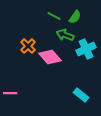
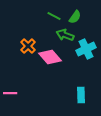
cyan rectangle: rotated 49 degrees clockwise
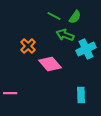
pink diamond: moved 7 px down
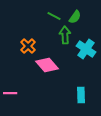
green arrow: rotated 66 degrees clockwise
cyan cross: rotated 30 degrees counterclockwise
pink diamond: moved 3 px left, 1 px down
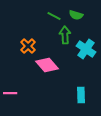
green semicircle: moved 1 px right, 2 px up; rotated 72 degrees clockwise
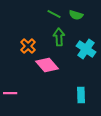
green line: moved 2 px up
green arrow: moved 6 px left, 2 px down
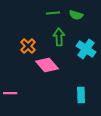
green line: moved 1 px left, 1 px up; rotated 32 degrees counterclockwise
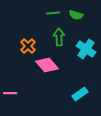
cyan rectangle: moved 1 px left, 1 px up; rotated 56 degrees clockwise
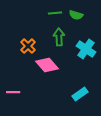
green line: moved 2 px right
pink line: moved 3 px right, 1 px up
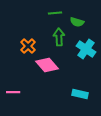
green semicircle: moved 1 px right, 7 px down
cyan rectangle: rotated 49 degrees clockwise
